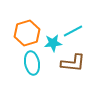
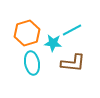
cyan line: moved 1 px left, 1 px up
cyan star: rotated 12 degrees clockwise
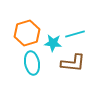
cyan line: moved 3 px right, 4 px down; rotated 12 degrees clockwise
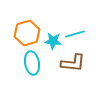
cyan star: moved 2 px up
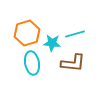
cyan star: moved 1 px left, 2 px down
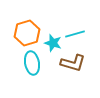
cyan star: moved 1 px right; rotated 12 degrees clockwise
brown L-shape: rotated 10 degrees clockwise
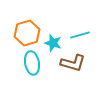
cyan line: moved 5 px right, 1 px down
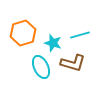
orange hexagon: moved 4 px left
cyan ellipse: moved 9 px right, 4 px down; rotated 15 degrees counterclockwise
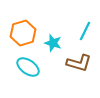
cyan line: moved 5 px right, 4 px up; rotated 48 degrees counterclockwise
brown L-shape: moved 6 px right
cyan ellipse: moved 13 px left; rotated 30 degrees counterclockwise
